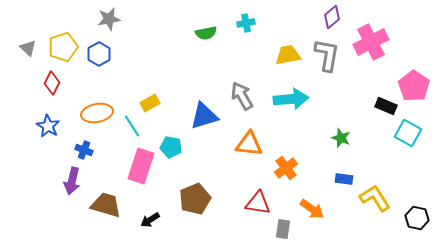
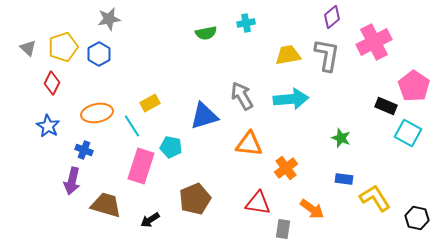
pink cross: moved 3 px right
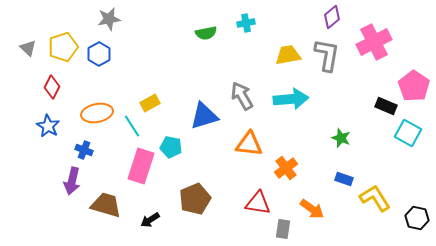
red diamond: moved 4 px down
blue rectangle: rotated 12 degrees clockwise
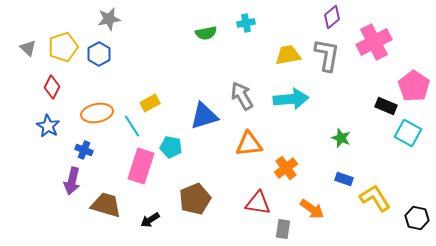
orange triangle: rotated 12 degrees counterclockwise
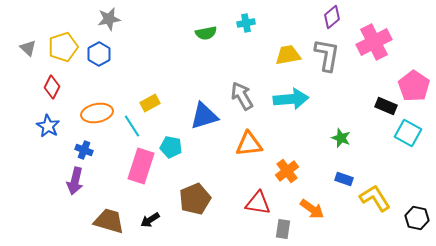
orange cross: moved 1 px right, 3 px down
purple arrow: moved 3 px right
brown trapezoid: moved 3 px right, 16 px down
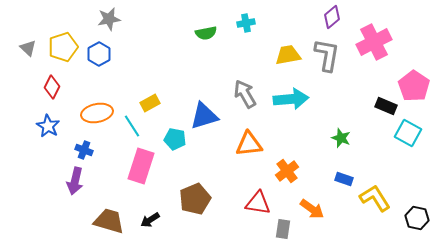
gray arrow: moved 3 px right, 2 px up
cyan pentagon: moved 4 px right, 8 px up
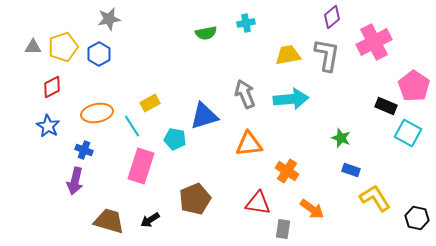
gray triangle: moved 5 px right, 1 px up; rotated 42 degrees counterclockwise
red diamond: rotated 35 degrees clockwise
gray arrow: rotated 8 degrees clockwise
orange cross: rotated 20 degrees counterclockwise
blue rectangle: moved 7 px right, 9 px up
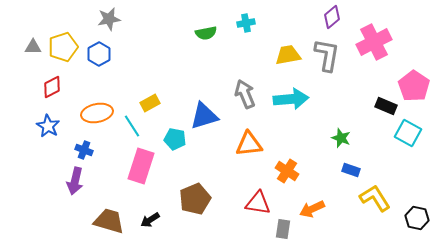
orange arrow: rotated 120 degrees clockwise
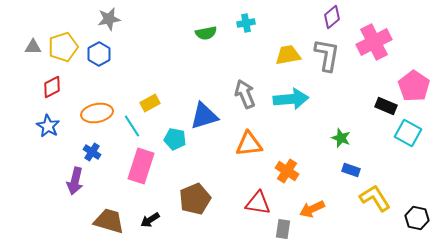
blue cross: moved 8 px right, 2 px down; rotated 12 degrees clockwise
